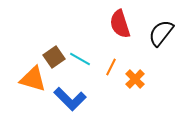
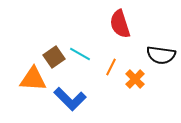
black semicircle: moved 22 px down; rotated 120 degrees counterclockwise
cyan line: moved 5 px up
orange triangle: rotated 12 degrees counterclockwise
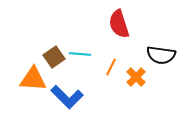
red semicircle: moved 1 px left
cyan line: rotated 25 degrees counterclockwise
orange cross: moved 1 px right, 2 px up
blue L-shape: moved 3 px left, 2 px up
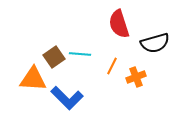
black semicircle: moved 6 px left, 12 px up; rotated 24 degrees counterclockwise
orange line: moved 1 px right, 1 px up
orange cross: rotated 24 degrees clockwise
blue L-shape: moved 1 px down
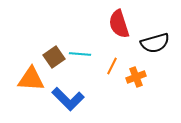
orange triangle: moved 2 px left
blue L-shape: moved 1 px right, 1 px down
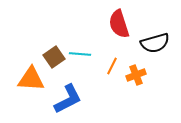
orange cross: moved 2 px up
blue L-shape: rotated 72 degrees counterclockwise
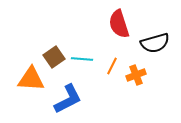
cyan line: moved 2 px right, 5 px down
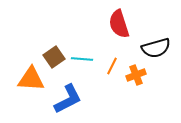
black semicircle: moved 1 px right, 5 px down
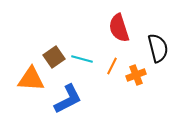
red semicircle: moved 4 px down
black semicircle: moved 2 px right; rotated 88 degrees counterclockwise
cyan line: rotated 10 degrees clockwise
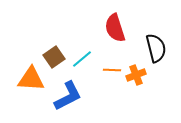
red semicircle: moved 4 px left
black semicircle: moved 2 px left
cyan line: rotated 55 degrees counterclockwise
orange line: moved 4 px down; rotated 66 degrees clockwise
blue L-shape: moved 3 px up
